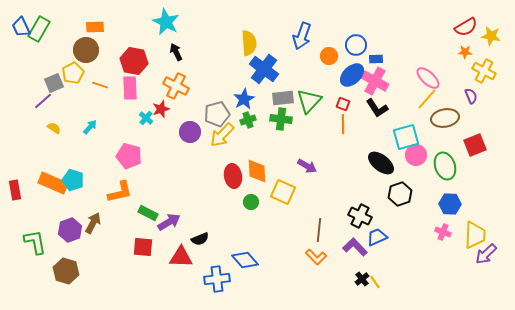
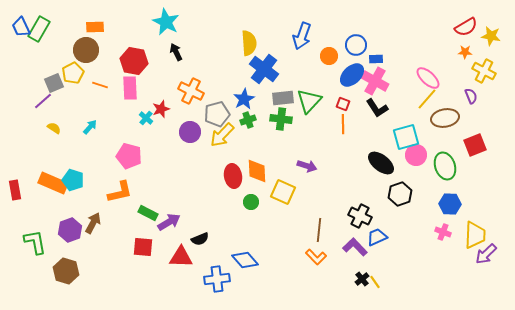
orange cross at (176, 86): moved 15 px right, 5 px down
purple arrow at (307, 166): rotated 12 degrees counterclockwise
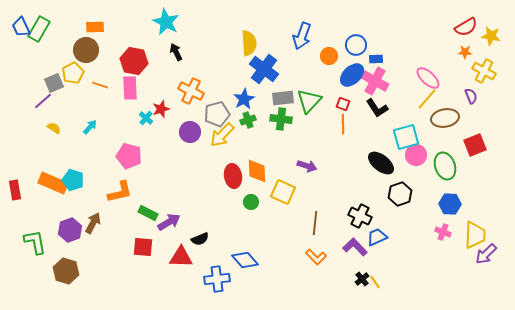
brown line at (319, 230): moved 4 px left, 7 px up
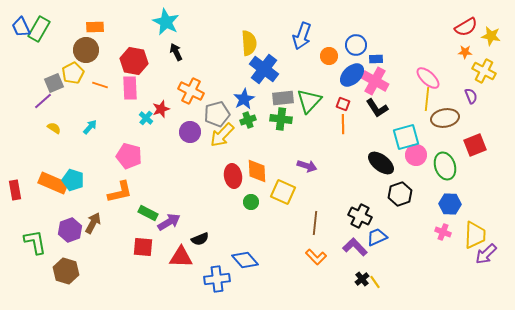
yellow line at (427, 99): rotated 35 degrees counterclockwise
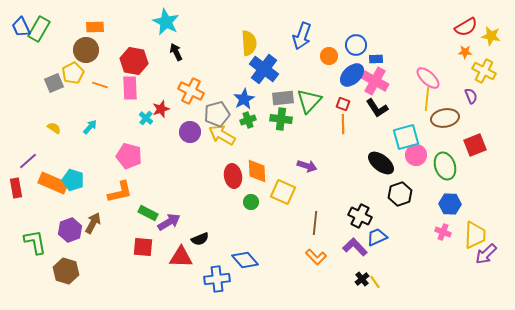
purple line at (43, 101): moved 15 px left, 60 px down
yellow arrow at (222, 135): rotated 76 degrees clockwise
red rectangle at (15, 190): moved 1 px right, 2 px up
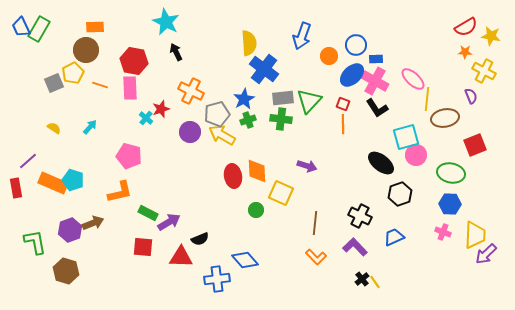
pink ellipse at (428, 78): moved 15 px left, 1 px down
green ellipse at (445, 166): moved 6 px right, 7 px down; rotated 60 degrees counterclockwise
yellow square at (283, 192): moved 2 px left, 1 px down
green circle at (251, 202): moved 5 px right, 8 px down
brown arrow at (93, 223): rotated 40 degrees clockwise
blue trapezoid at (377, 237): moved 17 px right
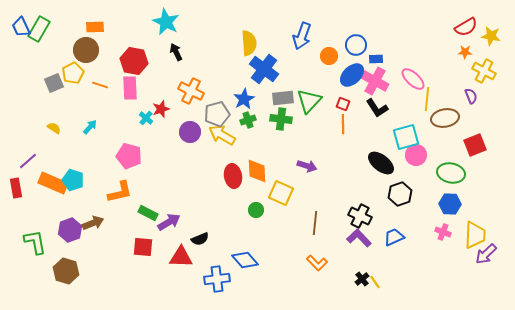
purple L-shape at (355, 247): moved 4 px right, 9 px up
orange L-shape at (316, 257): moved 1 px right, 6 px down
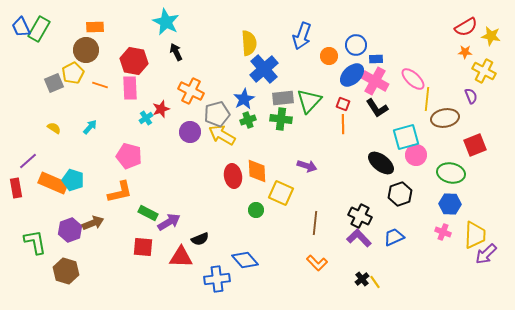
blue cross at (264, 69): rotated 12 degrees clockwise
cyan cross at (146, 118): rotated 16 degrees clockwise
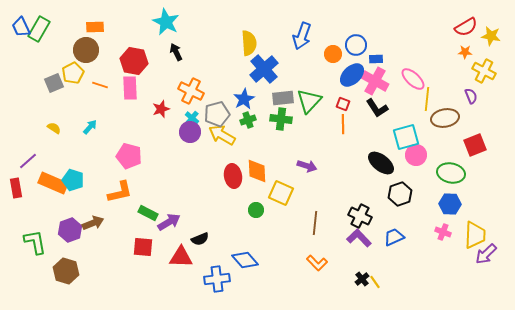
orange circle at (329, 56): moved 4 px right, 2 px up
cyan cross at (146, 118): moved 46 px right; rotated 16 degrees counterclockwise
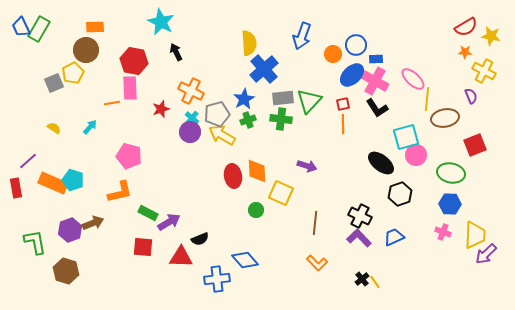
cyan star at (166, 22): moved 5 px left
orange line at (100, 85): moved 12 px right, 18 px down; rotated 28 degrees counterclockwise
red square at (343, 104): rotated 32 degrees counterclockwise
